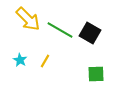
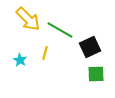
black square: moved 14 px down; rotated 35 degrees clockwise
yellow line: moved 8 px up; rotated 16 degrees counterclockwise
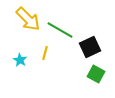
green square: rotated 30 degrees clockwise
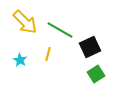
yellow arrow: moved 3 px left, 3 px down
yellow line: moved 3 px right, 1 px down
green square: rotated 30 degrees clockwise
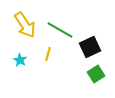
yellow arrow: moved 3 px down; rotated 12 degrees clockwise
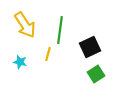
green line: rotated 68 degrees clockwise
cyan star: moved 2 px down; rotated 16 degrees counterclockwise
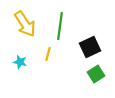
yellow arrow: moved 1 px up
green line: moved 4 px up
